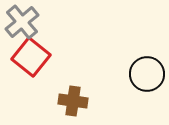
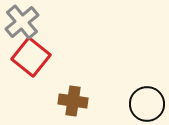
black circle: moved 30 px down
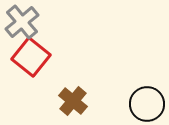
brown cross: rotated 32 degrees clockwise
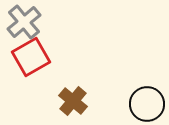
gray cross: moved 2 px right
red square: rotated 21 degrees clockwise
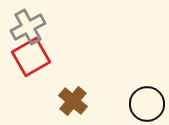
gray cross: moved 4 px right, 5 px down; rotated 12 degrees clockwise
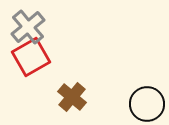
gray cross: rotated 12 degrees counterclockwise
brown cross: moved 1 px left, 4 px up
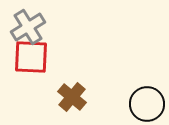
gray cross: rotated 8 degrees clockwise
red square: rotated 33 degrees clockwise
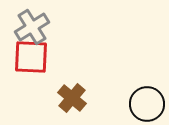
gray cross: moved 4 px right
brown cross: moved 1 px down
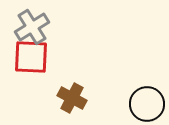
brown cross: rotated 12 degrees counterclockwise
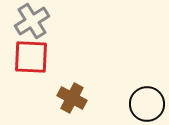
gray cross: moved 6 px up
